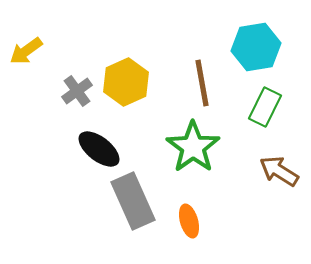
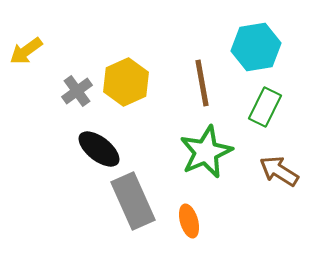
green star: moved 13 px right, 5 px down; rotated 12 degrees clockwise
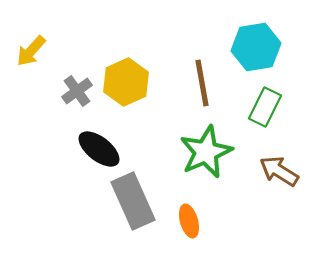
yellow arrow: moved 5 px right; rotated 12 degrees counterclockwise
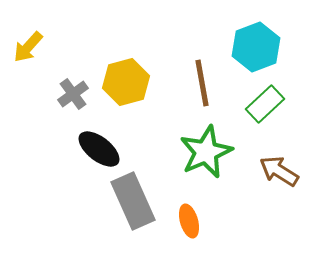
cyan hexagon: rotated 12 degrees counterclockwise
yellow arrow: moved 3 px left, 4 px up
yellow hexagon: rotated 9 degrees clockwise
gray cross: moved 4 px left, 3 px down
green rectangle: moved 3 px up; rotated 21 degrees clockwise
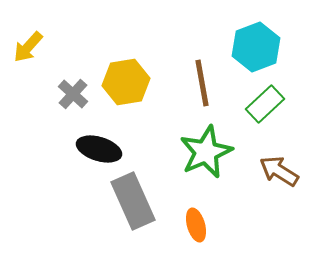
yellow hexagon: rotated 6 degrees clockwise
gray cross: rotated 12 degrees counterclockwise
black ellipse: rotated 21 degrees counterclockwise
orange ellipse: moved 7 px right, 4 px down
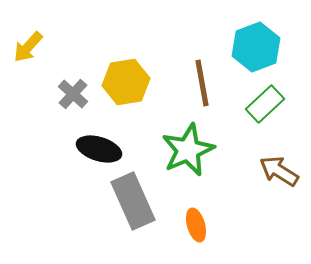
green star: moved 18 px left, 2 px up
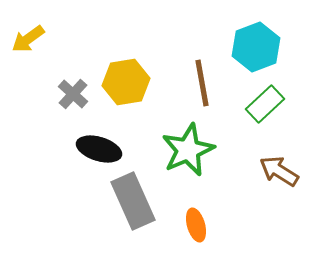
yellow arrow: moved 8 px up; rotated 12 degrees clockwise
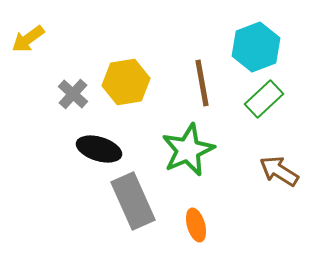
green rectangle: moved 1 px left, 5 px up
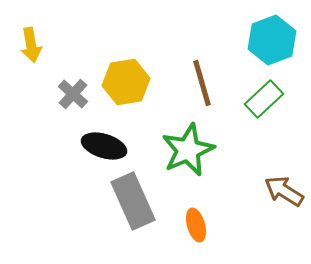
yellow arrow: moved 3 px right, 6 px down; rotated 64 degrees counterclockwise
cyan hexagon: moved 16 px right, 7 px up
brown line: rotated 6 degrees counterclockwise
black ellipse: moved 5 px right, 3 px up
brown arrow: moved 5 px right, 20 px down
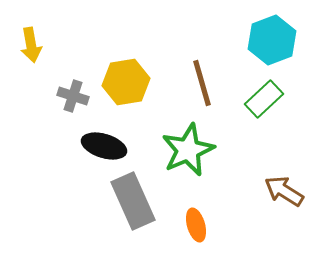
gray cross: moved 2 px down; rotated 24 degrees counterclockwise
